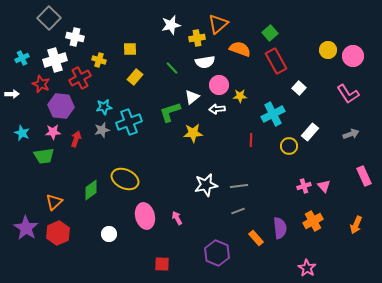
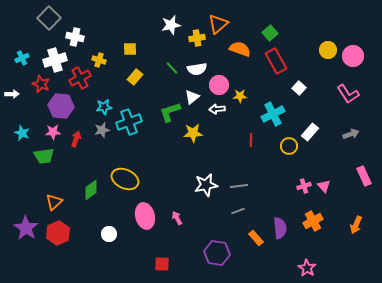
white semicircle at (205, 62): moved 8 px left, 7 px down
purple hexagon at (217, 253): rotated 15 degrees counterclockwise
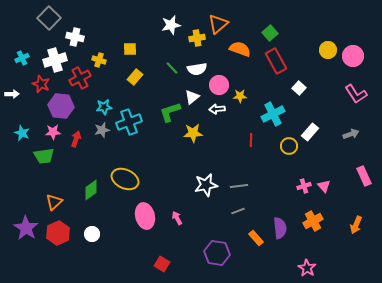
pink L-shape at (348, 94): moved 8 px right
white circle at (109, 234): moved 17 px left
red square at (162, 264): rotated 28 degrees clockwise
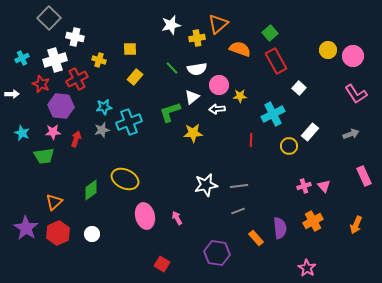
red cross at (80, 78): moved 3 px left, 1 px down
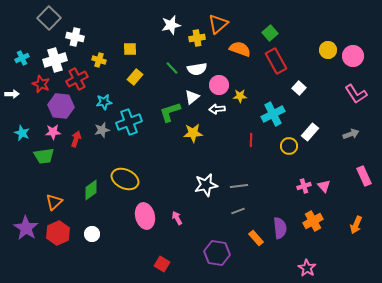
cyan star at (104, 107): moved 5 px up
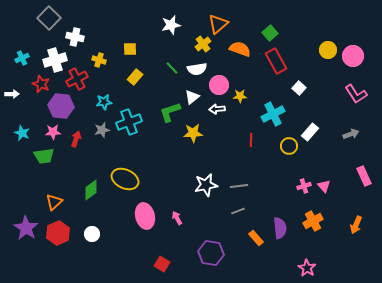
yellow cross at (197, 38): moved 6 px right, 6 px down; rotated 28 degrees counterclockwise
purple hexagon at (217, 253): moved 6 px left
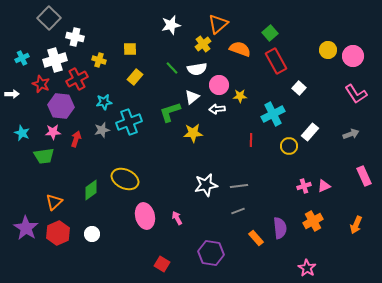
pink triangle at (324, 186): rotated 48 degrees clockwise
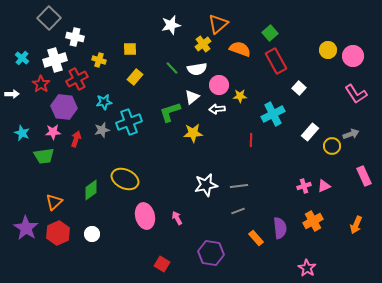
cyan cross at (22, 58): rotated 24 degrees counterclockwise
red star at (41, 84): rotated 12 degrees clockwise
purple hexagon at (61, 106): moved 3 px right, 1 px down
yellow circle at (289, 146): moved 43 px right
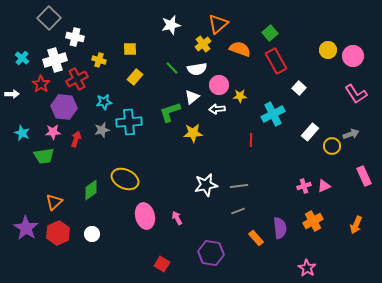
cyan cross at (129, 122): rotated 15 degrees clockwise
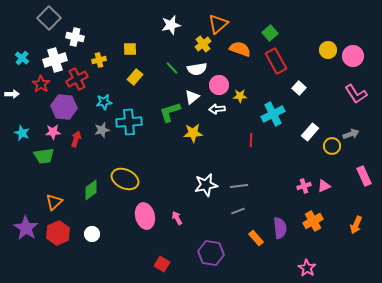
yellow cross at (99, 60): rotated 32 degrees counterclockwise
